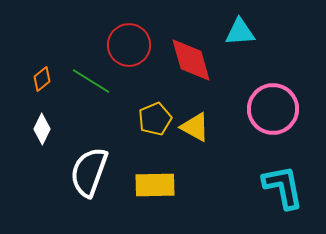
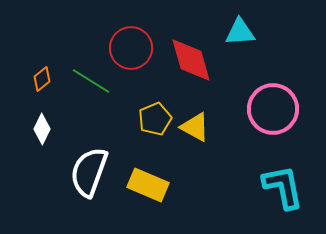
red circle: moved 2 px right, 3 px down
yellow rectangle: moved 7 px left; rotated 24 degrees clockwise
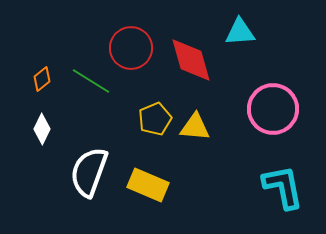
yellow triangle: rotated 24 degrees counterclockwise
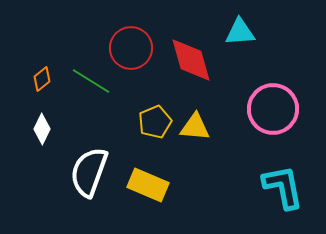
yellow pentagon: moved 3 px down
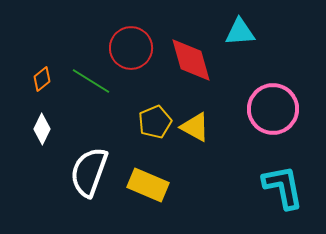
yellow triangle: rotated 24 degrees clockwise
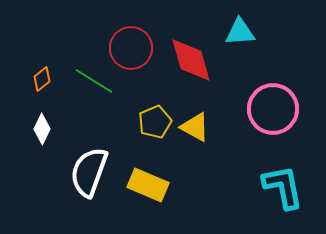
green line: moved 3 px right
